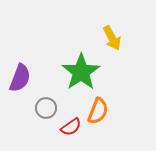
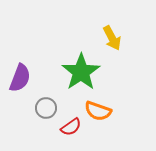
orange semicircle: rotated 88 degrees clockwise
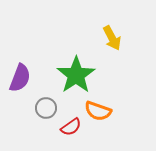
green star: moved 5 px left, 3 px down
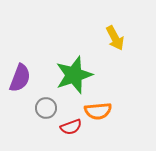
yellow arrow: moved 3 px right
green star: moved 2 px left; rotated 15 degrees clockwise
orange semicircle: rotated 24 degrees counterclockwise
red semicircle: rotated 15 degrees clockwise
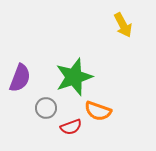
yellow arrow: moved 8 px right, 13 px up
green star: moved 2 px down
orange semicircle: rotated 24 degrees clockwise
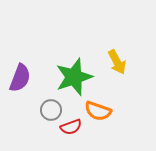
yellow arrow: moved 6 px left, 37 px down
gray circle: moved 5 px right, 2 px down
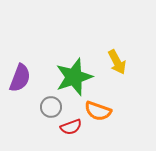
gray circle: moved 3 px up
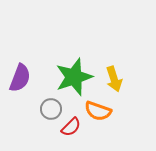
yellow arrow: moved 3 px left, 17 px down; rotated 10 degrees clockwise
gray circle: moved 2 px down
red semicircle: rotated 25 degrees counterclockwise
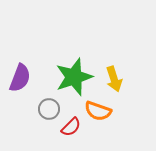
gray circle: moved 2 px left
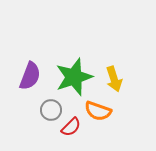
purple semicircle: moved 10 px right, 2 px up
gray circle: moved 2 px right, 1 px down
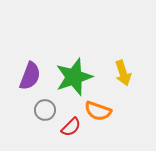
yellow arrow: moved 9 px right, 6 px up
gray circle: moved 6 px left
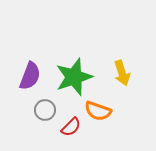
yellow arrow: moved 1 px left
